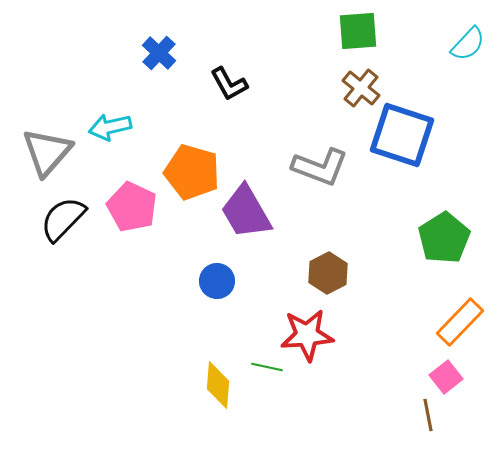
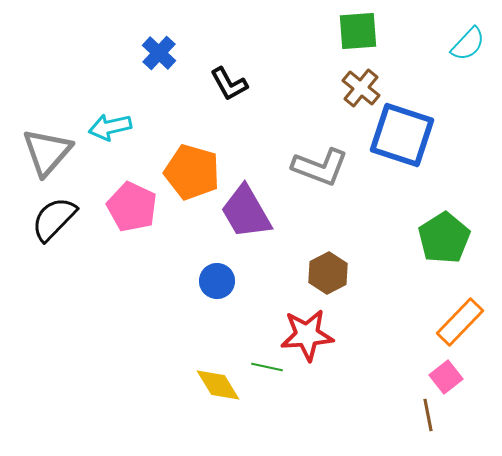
black semicircle: moved 9 px left
yellow diamond: rotated 36 degrees counterclockwise
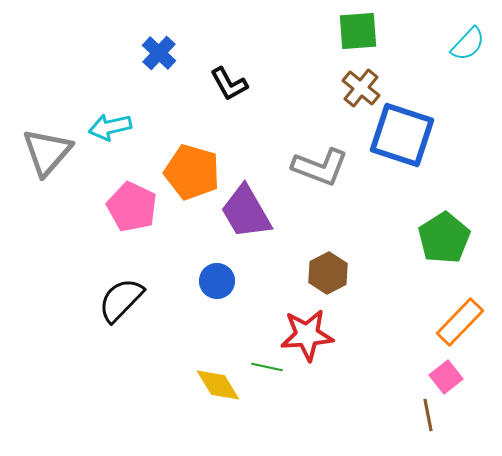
black semicircle: moved 67 px right, 81 px down
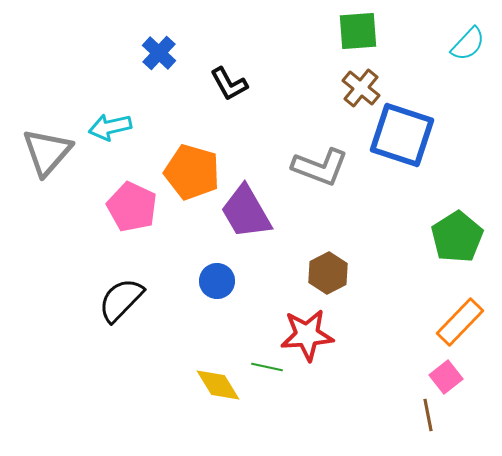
green pentagon: moved 13 px right, 1 px up
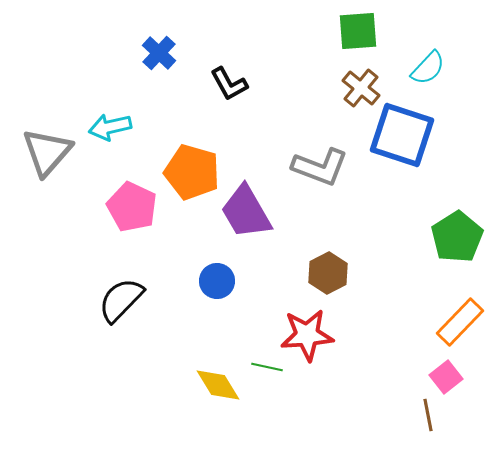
cyan semicircle: moved 40 px left, 24 px down
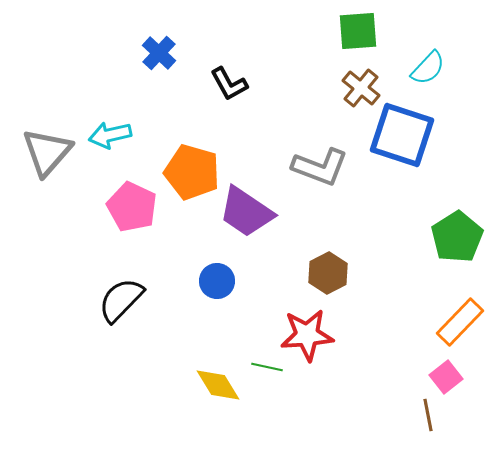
cyan arrow: moved 8 px down
purple trapezoid: rotated 26 degrees counterclockwise
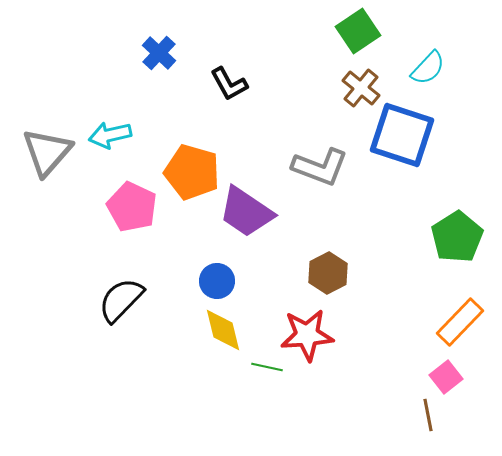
green square: rotated 30 degrees counterclockwise
yellow diamond: moved 5 px right, 55 px up; rotated 18 degrees clockwise
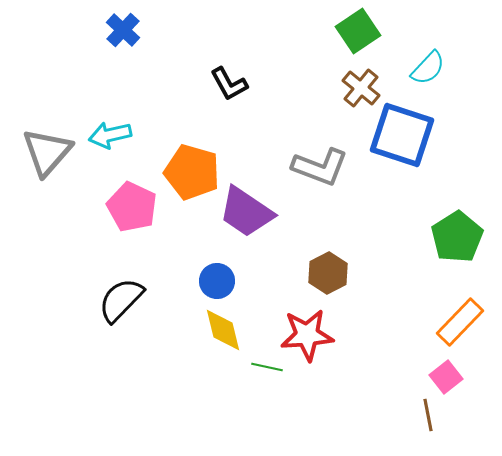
blue cross: moved 36 px left, 23 px up
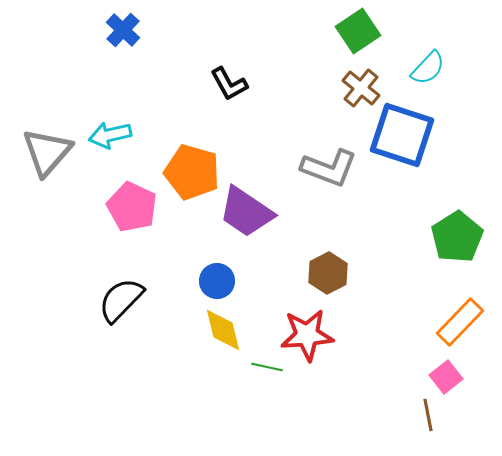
gray L-shape: moved 9 px right, 1 px down
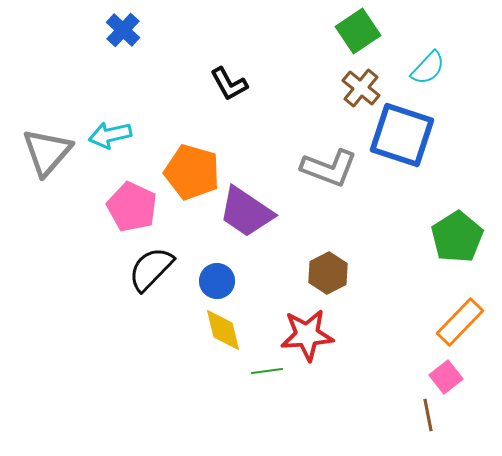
black semicircle: moved 30 px right, 31 px up
green line: moved 4 px down; rotated 20 degrees counterclockwise
